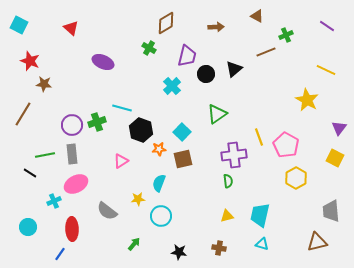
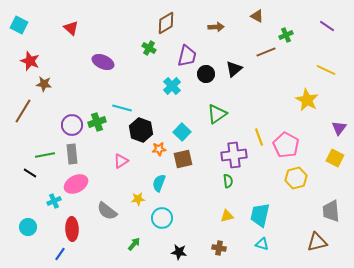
brown line at (23, 114): moved 3 px up
yellow hexagon at (296, 178): rotated 15 degrees clockwise
cyan circle at (161, 216): moved 1 px right, 2 px down
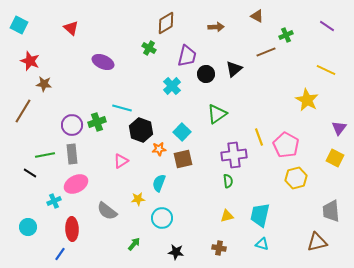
black star at (179, 252): moved 3 px left
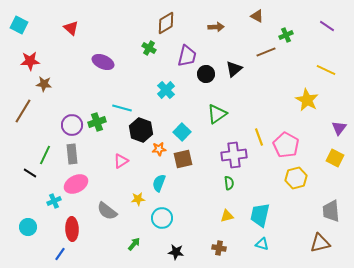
red star at (30, 61): rotated 24 degrees counterclockwise
cyan cross at (172, 86): moved 6 px left, 4 px down
green line at (45, 155): rotated 54 degrees counterclockwise
green semicircle at (228, 181): moved 1 px right, 2 px down
brown triangle at (317, 242): moved 3 px right, 1 px down
